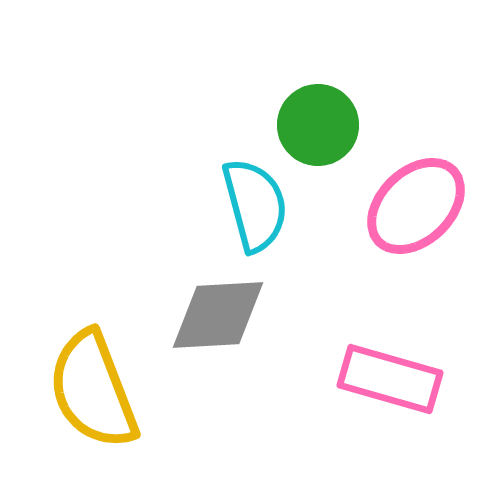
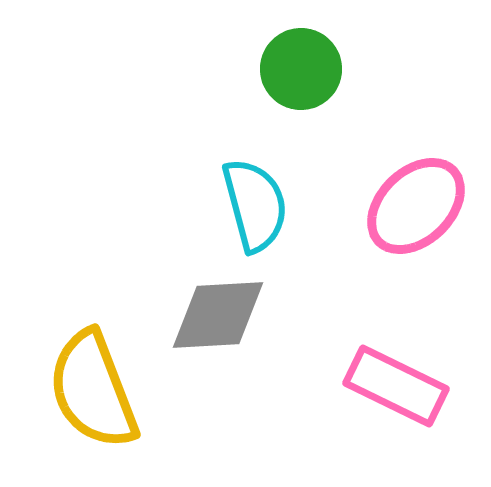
green circle: moved 17 px left, 56 px up
pink rectangle: moved 6 px right, 7 px down; rotated 10 degrees clockwise
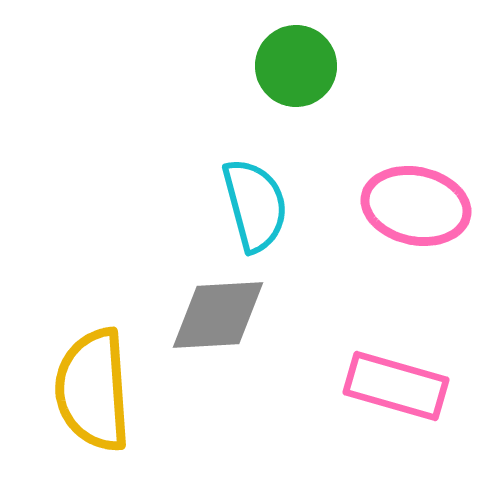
green circle: moved 5 px left, 3 px up
pink ellipse: rotated 56 degrees clockwise
pink rectangle: rotated 10 degrees counterclockwise
yellow semicircle: rotated 17 degrees clockwise
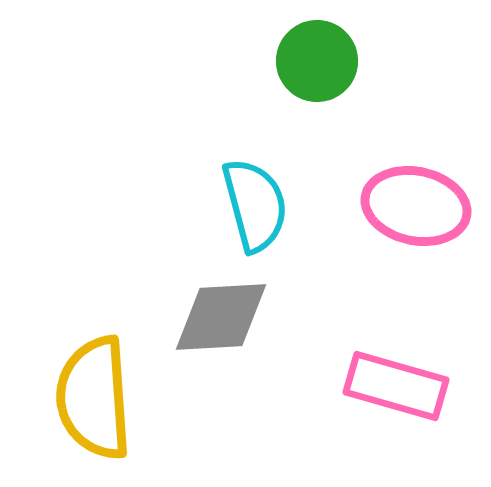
green circle: moved 21 px right, 5 px up
gray diamond: moved 3 px right, 2 px down
yellow semicircle: moved 1 px right, 8 px down
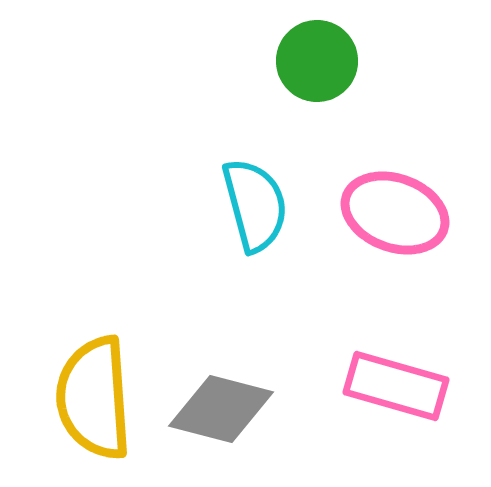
pink ellipse: moved 21 px left, 7 px down; rotated 8 degrees clockwise
gray diamond: moved 92 px down; rotated 18 degrees clockwise
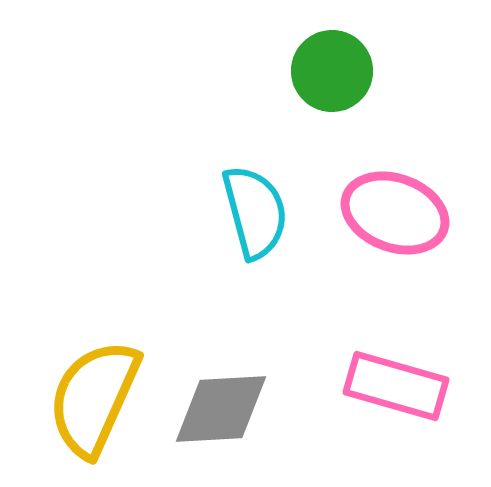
green circle: moved 15 px right, 10 px down
cyan semicircle: moved 7 px down
yellow semicircle: rotated 28 degrees clockwise
gray diamond: rotated 18 degrees counterclockwise
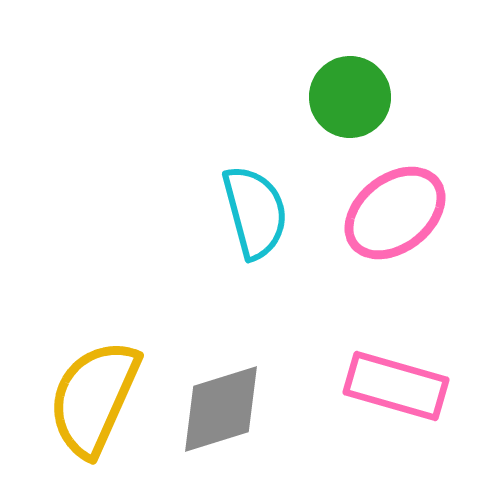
green circle: moved 18 px right, 26 px down
pink ellipse: rotated 58 degrees counterclockwise
gray diamond: rotated 14 degrees counterclockwise
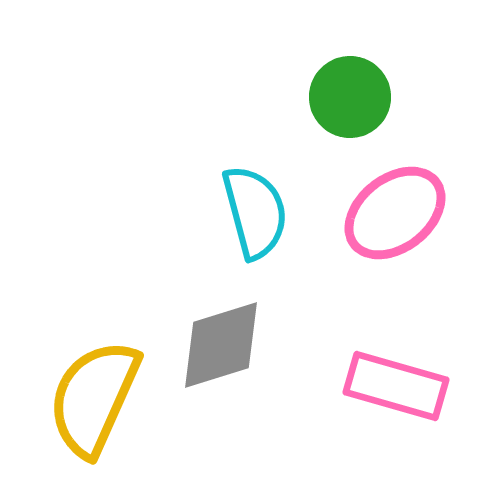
gray diamond: moved 64 px up
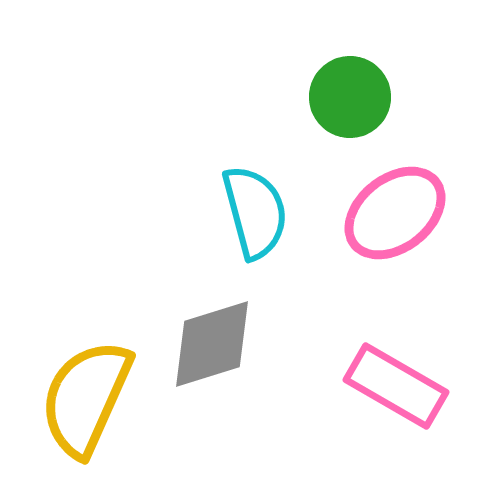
gray diamond: moved 9 px left, 1 px up
pink rectangle: rotated 14 degrees clockwise
yellow semicircle: moved 8 px left
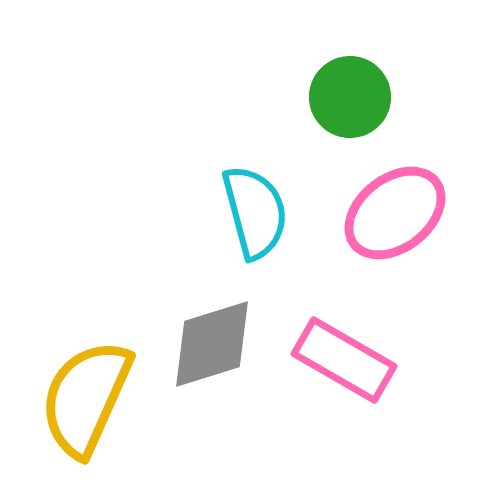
pink rectangle: moved 52 px left, 26 px up
